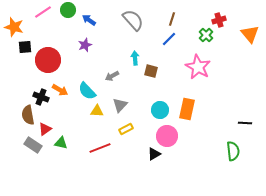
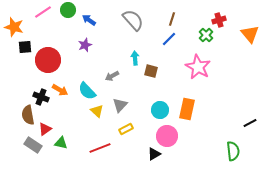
yellow triangle: rotated 40 degrees clockwise
black line: moved 5 px right; rotated 32 degrees counterclockwise
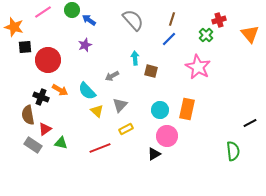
green circle: moved 4 px right
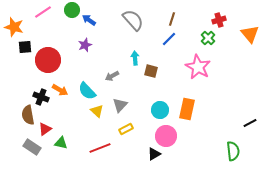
green cross: moved 2 px right, 3 px down
pink circle: moved 1 px left
gray rectangle: moved 1 px left, 2 px down
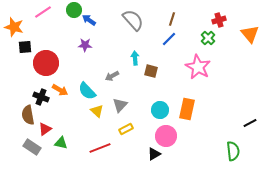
green circle: moved 2 px right
purple star: rotated 24 degrees clockwise
red circle: moved 2 px left, 3 px down
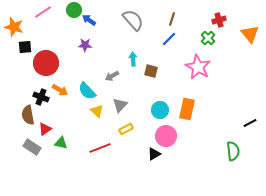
cyan arrow: moved 2 px left, 1 px down
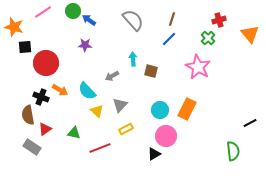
green circle: moved 1 px left, 1 px down
orange rectangle: rotated 15 degrees clockwise
green triangle: moved 13 px right, 10 px up
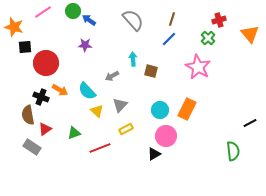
green triangle: rotated 32 degrees counterclockwise
